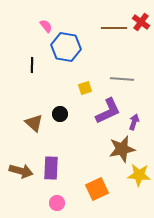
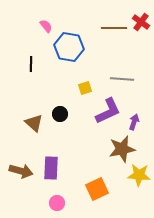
blue hexagon: moved 3 px right
black line: moved 1 px left, 1 px up
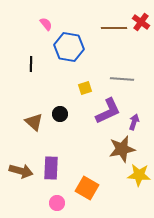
pink semicircle: moved 2 px up
brown triangle: moved 1 px up
orange square: moved 10 px left, 1 px up; rotated 35 degrees counterclockwise
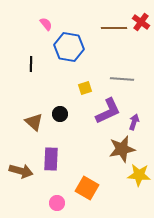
purple rectangle: moved 9 px up
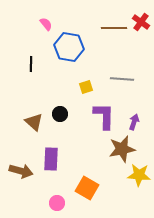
yellow square: moved 1 px right, 1 px up
purple L-shape: moved 4 px left, 5 px down; rotated 64 degrees counterclockwise
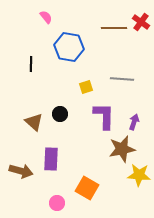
pink semicircle: moved 7 px up
